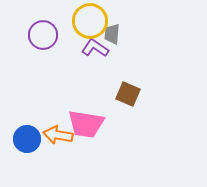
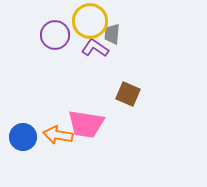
purple circle: moved 12 px right
blue circle: moved 4 px left, 2 px up
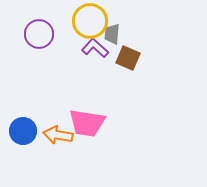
purple circle: moved 16 px left, 1 px up
purple L-shape: rotated 8 degrees clockwise
brown square: moved 36 px up
pink trapezoid: moved 1 px right, 1 px up
blue circle: moved 6 px up
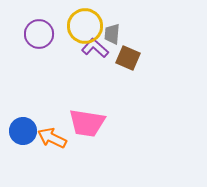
yellow circle: moved 5 px left, 5 px down
orange arrow: moved 6 px left, 3 px down; rotated 16 degrees clockwise
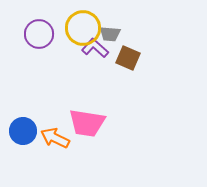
yellow circle: moved 2 px left, 2 px down
gray trapezoid: moved 2 px left; rotated 90 degrees counterclockwise
orange arrow: moved 3 px right
